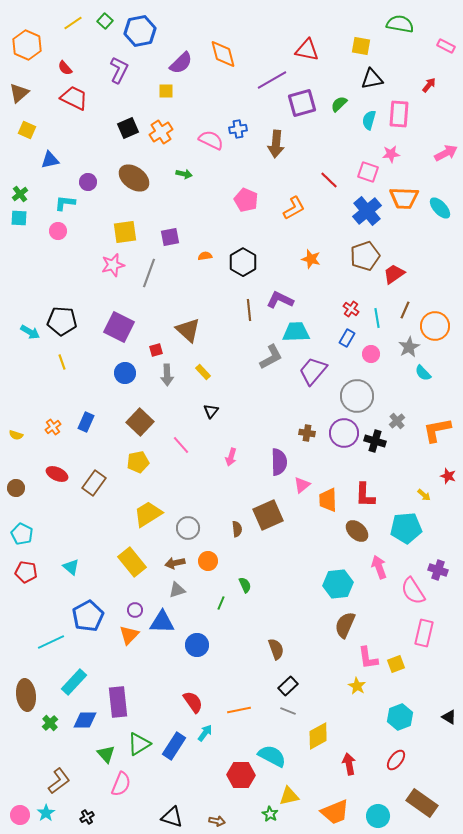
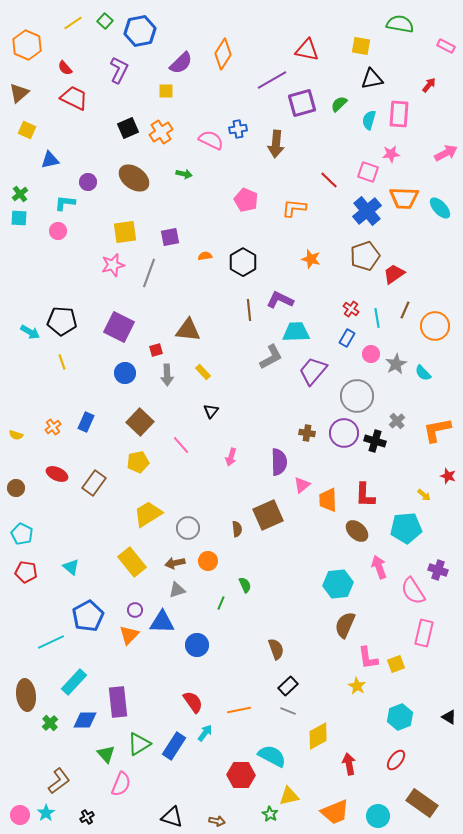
orange diamond at (223, 54): rotated 48 degrees clockwise
orange L-shape at (294, 208): rotated 145 degrees counterclockwise
brown triangle at (188, 330): rotated 36 degrees counterclockwise
gray star at (409, 347): moved 13 px left, 17 px down
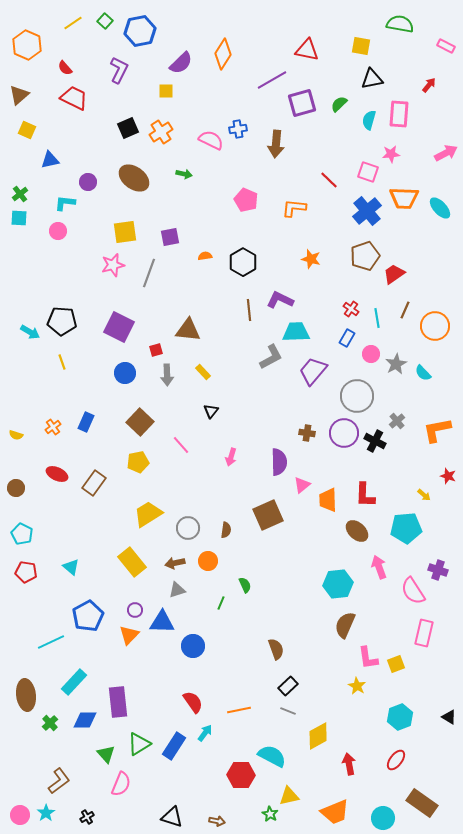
brown triangle at (19, 93): moved 2 px down
black cross at (375, 441): rotated 10 degrees clockwise
brown semicircle at (237, 529): moved 11 px left, 1 px down; rotated 14 degrees clockwise
blue circle at (197, 645): moved 4 px left, 1 px down
cyan circle at (378, 816): moved 5 px right, 2 px down
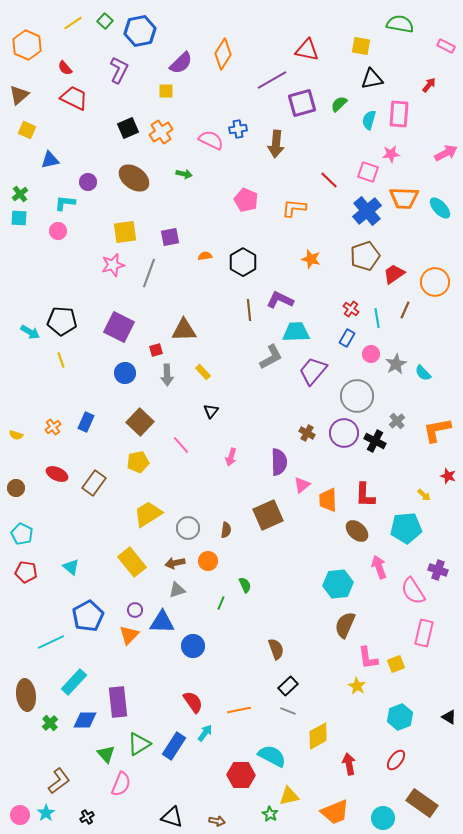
orange circle at (435, 326): moved 44 px up
brown triangle at (188, 330): moved 4 px left; rotated 8 degrees counterclockwise
yellow line at (62, 362): moved 1 px left, 2 px up
brown cross at (307, 433): rotated 21 degrees clockwise
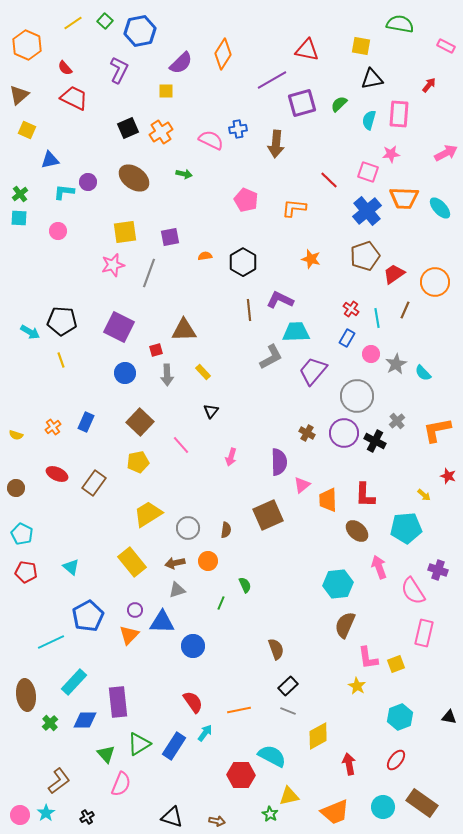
cyan L-shape at (65, 203): moved 1 px left, 11 px up
black triangle at (449, 717): rotated 21 degrees counterclockwise
cyan circle at (383, 818): moved 11 px up
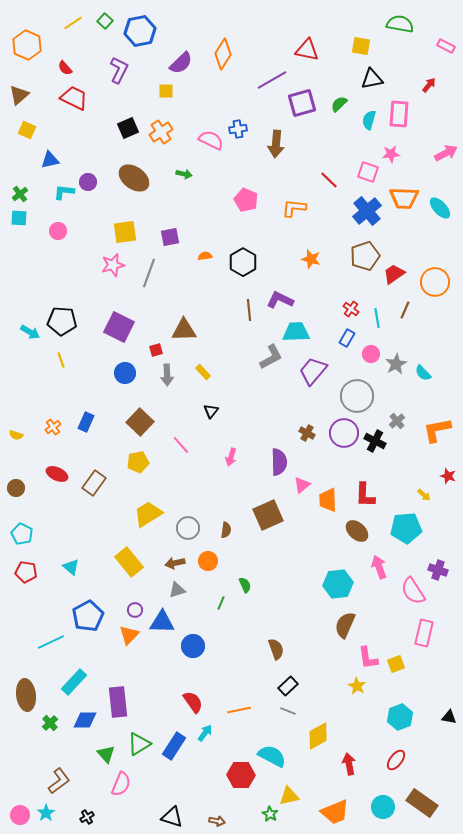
yellow rectangle at (132, 562): moved 3 px left
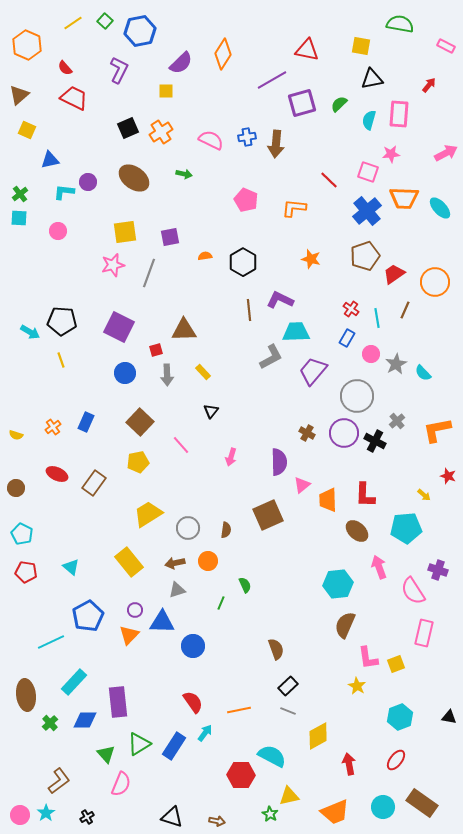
blue cross at (238, 129): moved 9 px right, 8 px down
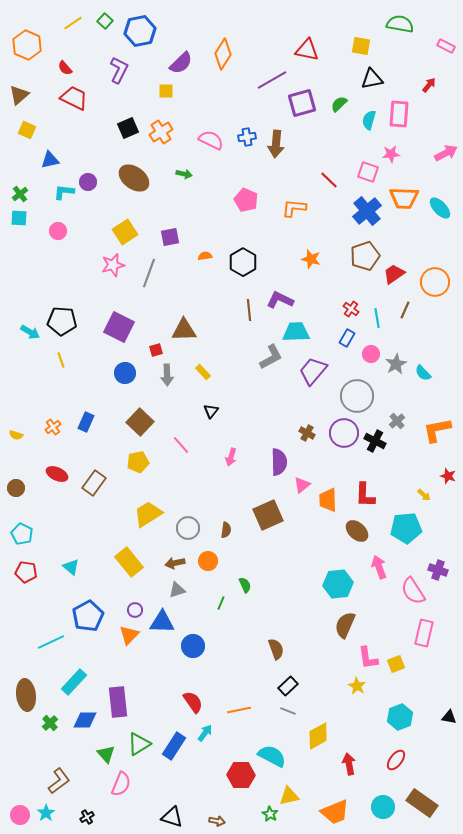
yellow square at (125, 232): rotated 25 degrees counterclockwise
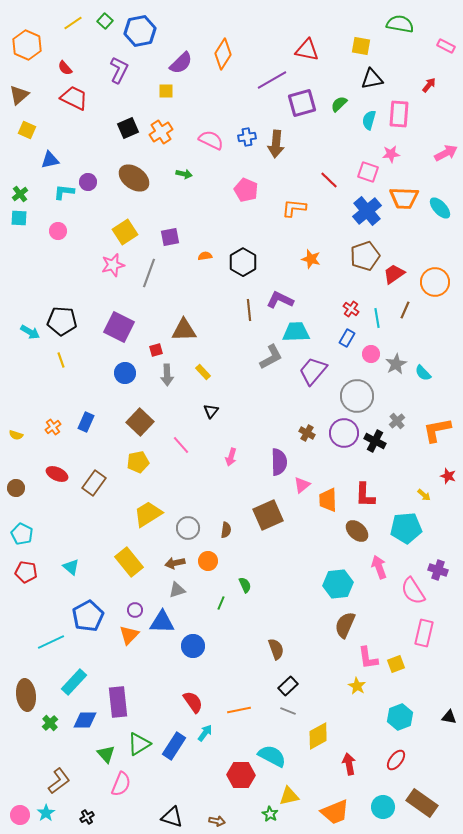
pink pentagon at (246, 200): moved 10 px up
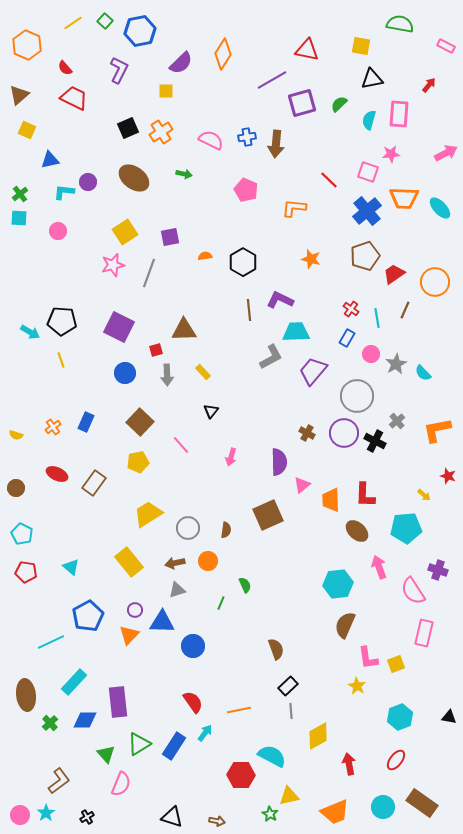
orange trapezoid at (328, 500): moved 3 px right
gray line at (288, 711): moved 3 px right; rotated 63 degrees clockwise
